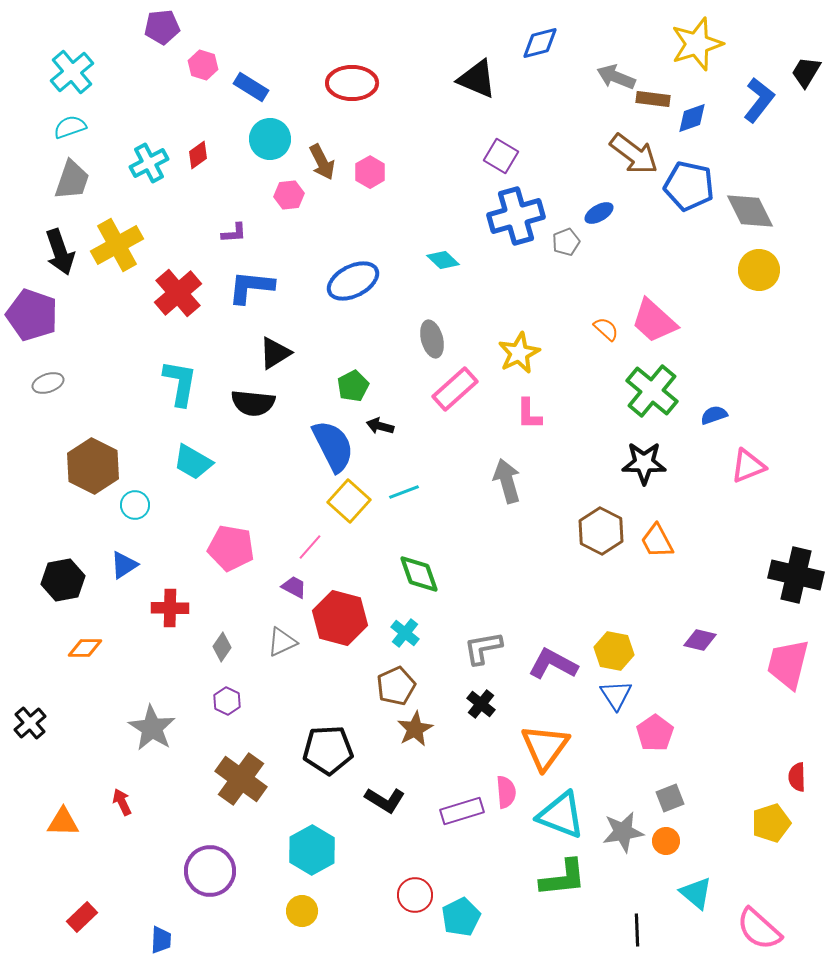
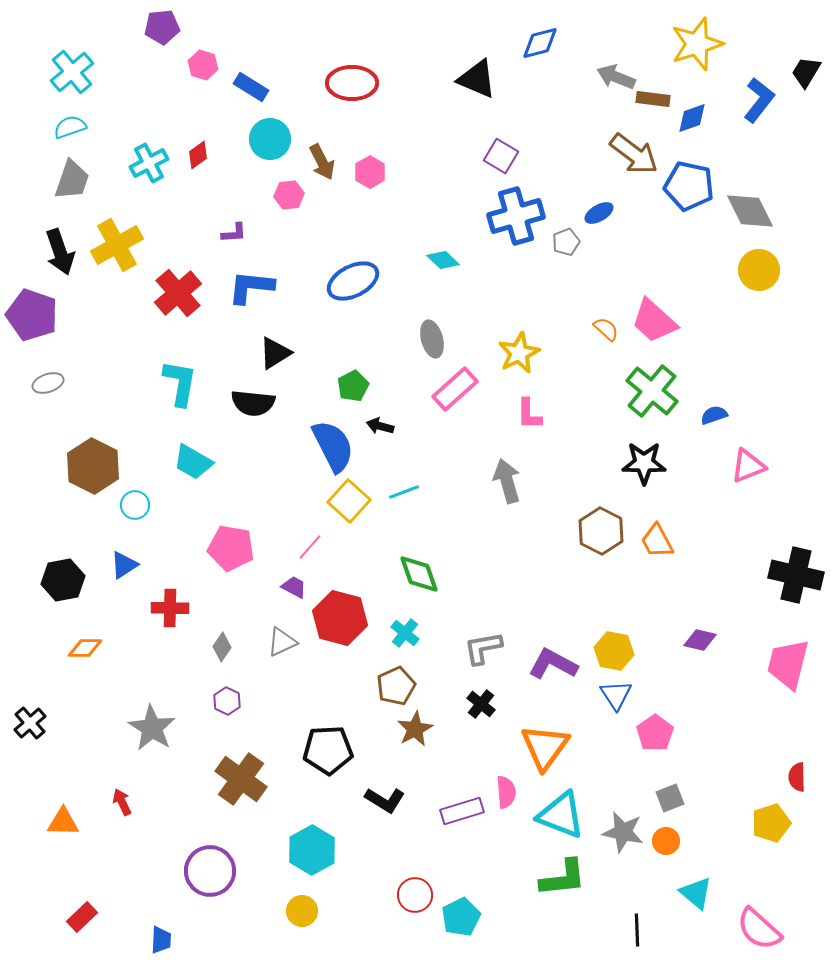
gray star at (623, 832): rotated 21 degrees clockwise
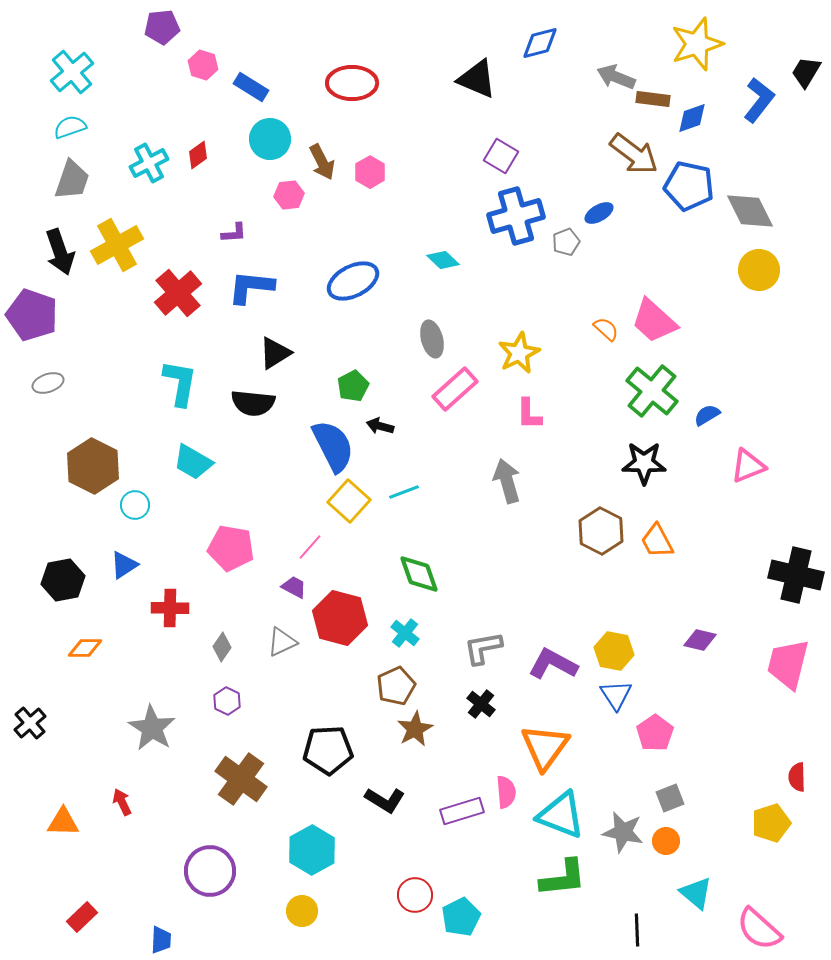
blue semicircle at (714, 415): moved 7 px left; rotated 12 degrees counterclockwise
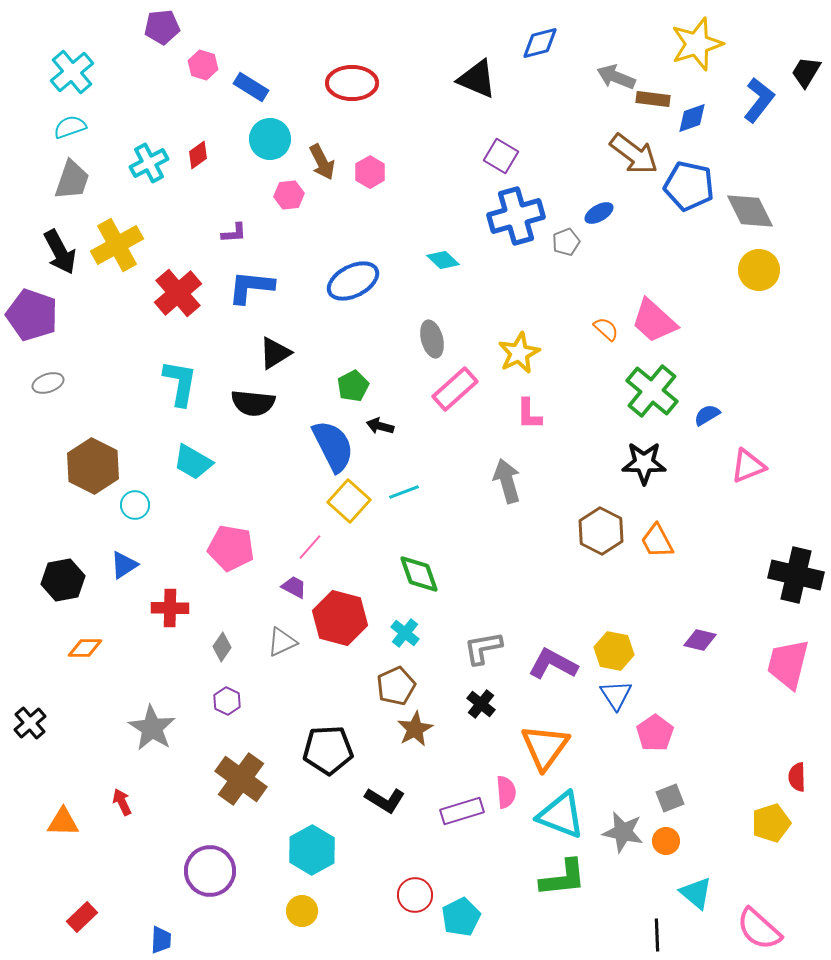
black arrow at (60, 252): rotated 9 degrees counterclockwise
black line at (637, 930): moved 20 px right, 5 px down
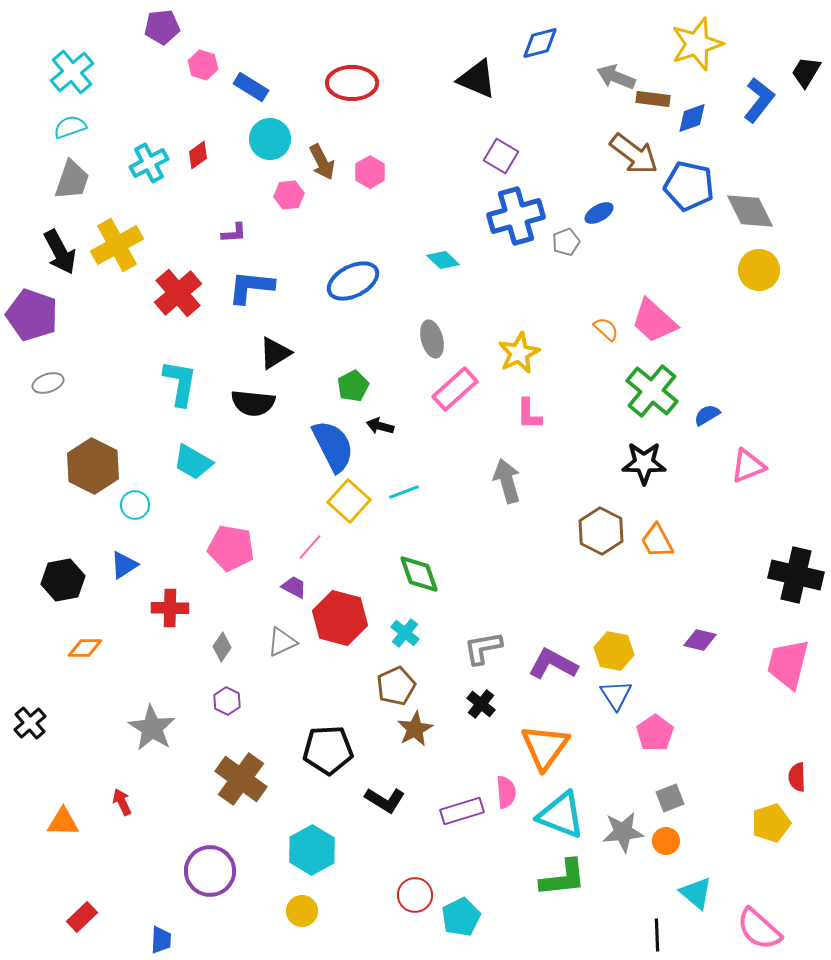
gray star at (623, 832): rotated 18 degrees counterclockwise
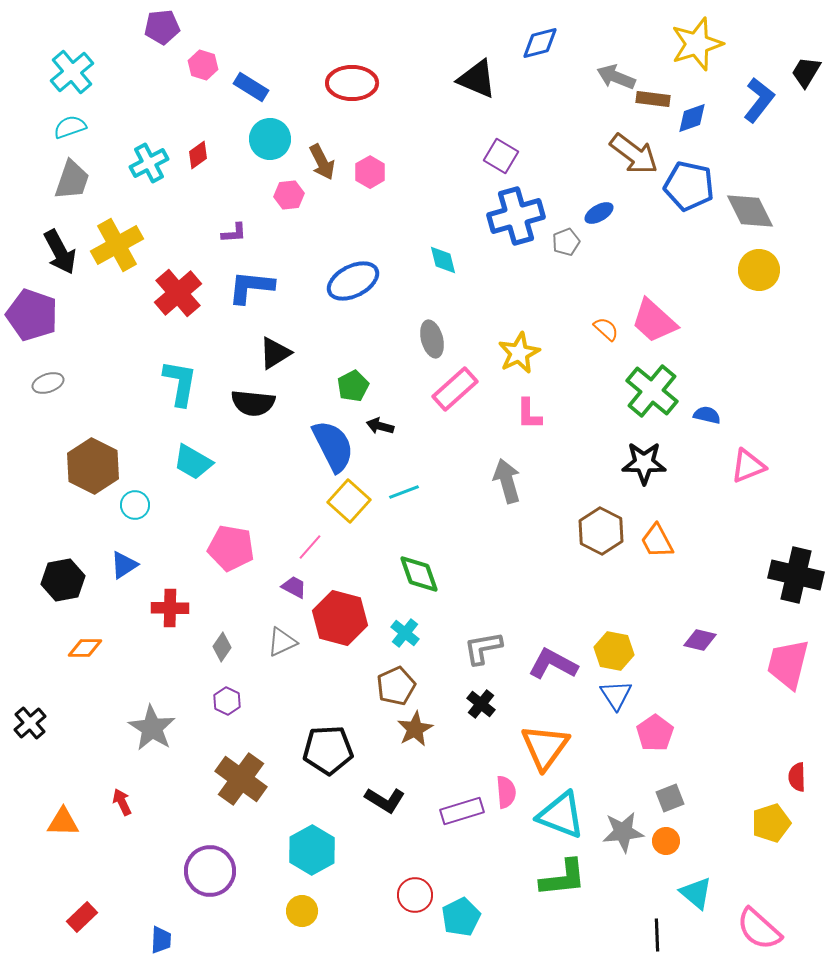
cyan diamond at (443, 260): rotated 32 degrees clockwise
blue semicircle at (707, 415): rotated 44 degrees clockwise
